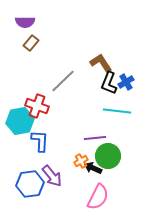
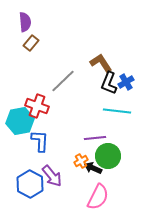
purple semicircle: rotated 96 degrees counterclockwise
blue hexagon: rotated 24 degrees counterclockwise
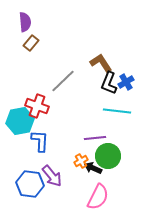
blue hexagon: rotated 20 degrees counterclockwise
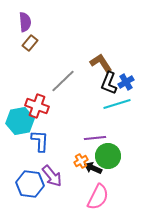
brown rectangle: moved 1 px left
cyan line: moved 7 px up; rotated 24 degrees counterclockwise
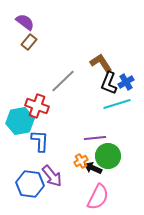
purple semicircle: rotated 48 degrees counterclockwise
brown rectangle: moved 1 px left, 1 px up
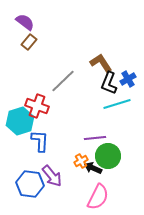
blue cross: moved 2 px right, 3 px up
cyan hexagon: rotated 8 degrees counterclockwise
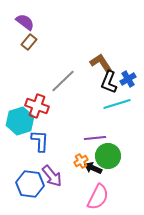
black L-shape: moved 1 px up
